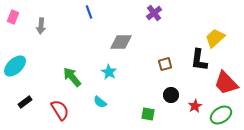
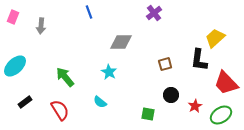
green arrow: moved 7 px left
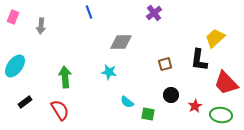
cyan ellipse: rotated 10 degrees counterclockwise
cyan star: rotated 21 degrees counterclockwise
green arrow: rotated 35 degrees clockwise
cyan semicircle: moved 27 px right
green ellipse: rotated 40 degrees clockwise
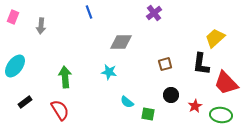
black L-shape: moved 2 px right, 4 px down
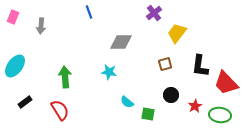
yellow trapezoid: moved 38 px left, 5 px up; rotated 10 degrees counterclockwise
black L-shape: moved 1 px left, 2 px down
green ellipse: moved 1 px left
